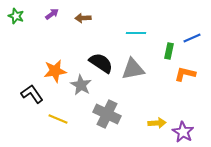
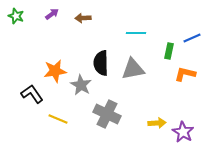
black semicircle: rotated 125 degrees counterclockwise
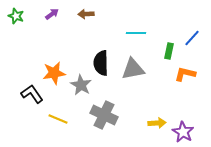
brown arrow: moved 3 px right, 4 px up
blue line: rotated 24 degrees counterclockwise
orange star: moved 1 px left, 2 px down
gray cross: moved 3 px left, 1 px down
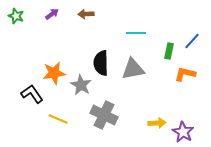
blue line: moved 3 px down
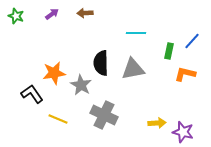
brown arrow: moved 1 px left, 1 px up
purple star: rotated 15 degrees counterclockwise
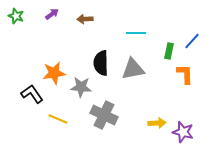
brown arrow: moved 6 px down
orange L-shape: rotated 75 degrees clockwise
gray star: moved 2 px down; rotated 25 degrees counterclockwise
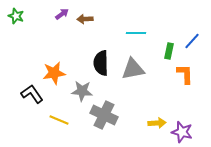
purple arrow: moved 10 px right
gray star: moved 1 px right, 4 px down
yellow line: moved 1 px right, 1 px down
purple star: moved 1 px left
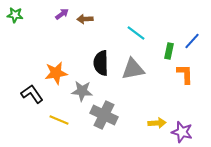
green star: moved 1 px left, 1 px up; rotated 14 degrees counterclockwise
cyan line: rotated 36 degrees clockwise
orange star: moved 2 px right
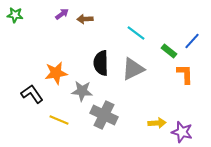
green rectangle: rotated 63 degrees counterclockwise
gray triangle: rotated 15 degrees counterclockwise
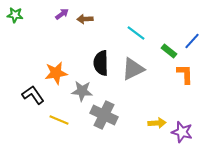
black L-shape: moved 1 px right, 1 px down
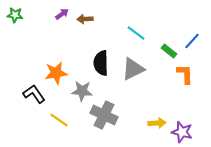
black L-shape: moved 1 px right, 1 px up
yellow line: rotated 12 degrees clockwise
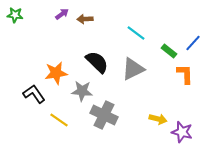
blue line: moved 1 px right, 2 px down
black semicircle: moved 4 px left, 1 px up; rotated 135 degrees clockwise
yellow arrow: moved 1 px right, 4 px up; rotated 18 degrees clockwise
